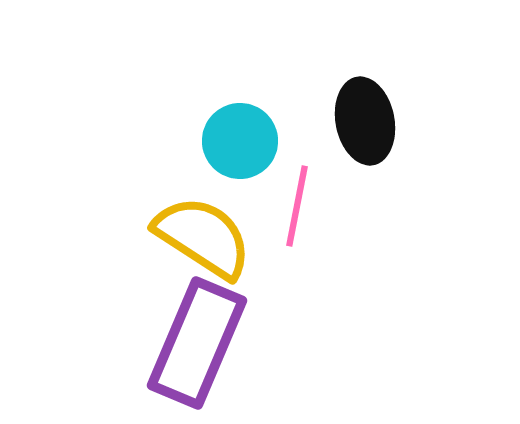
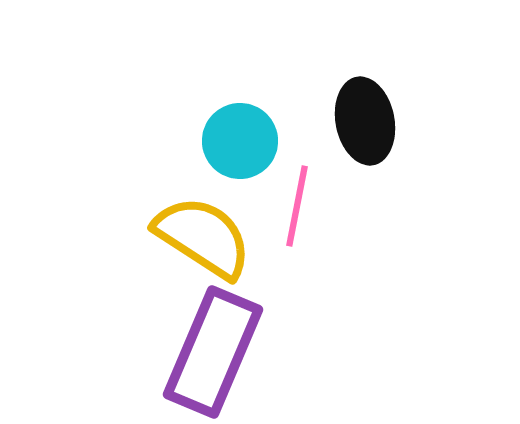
purple rectangle: moved 16 px right, 9 px down
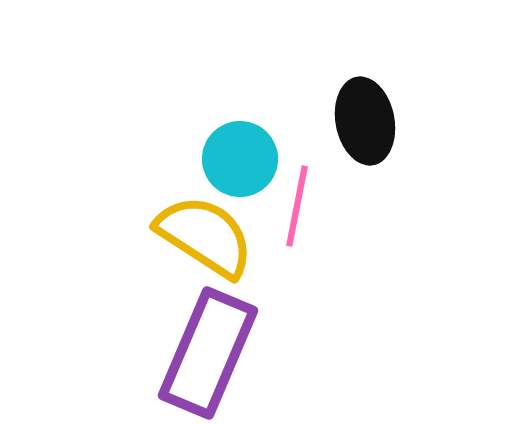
cyan circle: moved 18 px down
yellow semicircle: moved 2 px right, 1 px up
purple rectangle: moved 5 px left, 1 px down
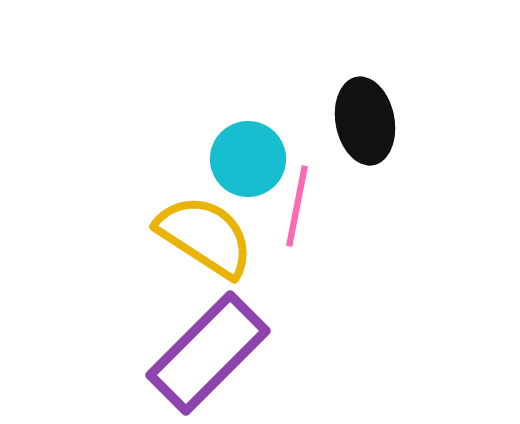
cyan circle: moved 8 px right
purple rectangle: rotated 22 degrees clockwise
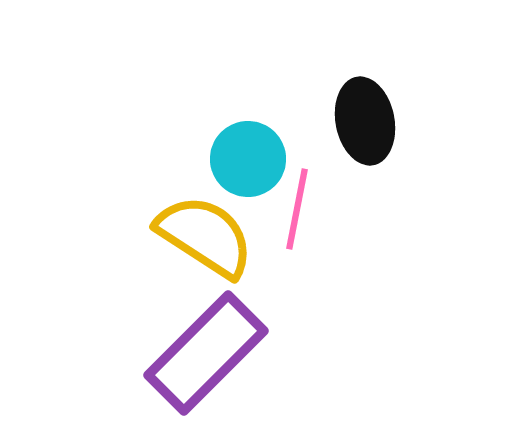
pink line: moved 3 px down
purple rectangle: moved 2 px left
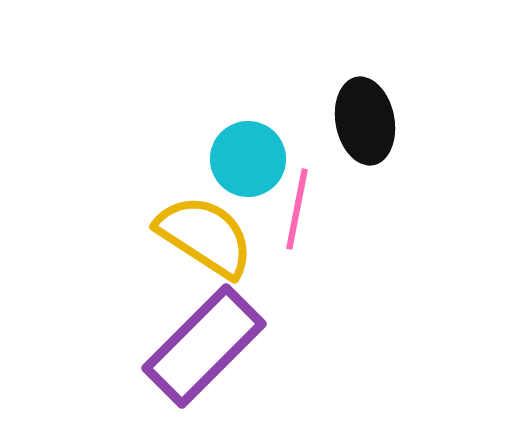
purple rectangle: moved 2 px left, 7 px up
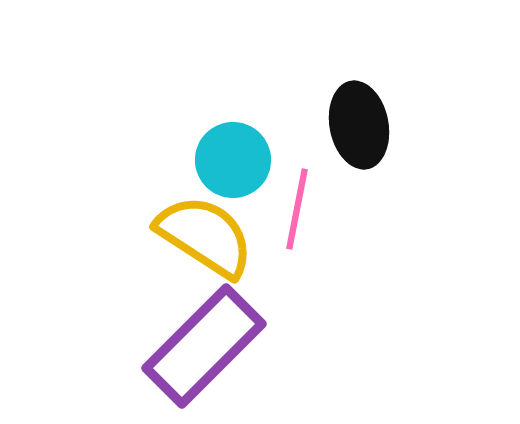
black ellipse: moved 6 px left, 4 px down
cyan circle: moved 15 px left, 1 px down
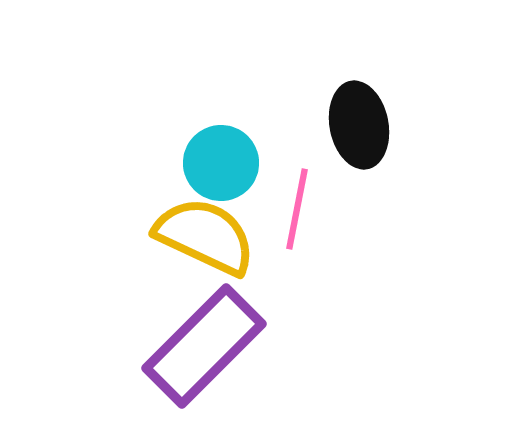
cyan circle: moved 12 px left, 3 px down
yellow semicircle: rotated 8 degrees counterclockwise
